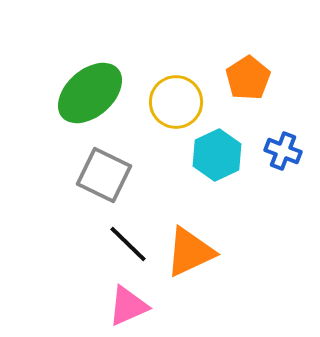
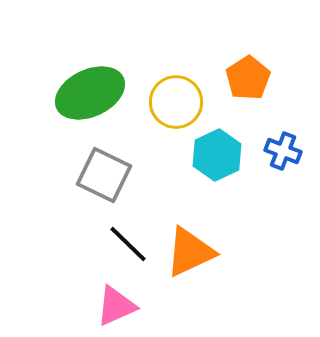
green ellipse: rotated 16 degrees clockwise
pink triangle: moved 12 px left
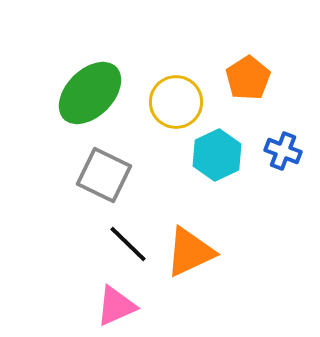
green ellipse: rotated 20 degrees counterclockwise
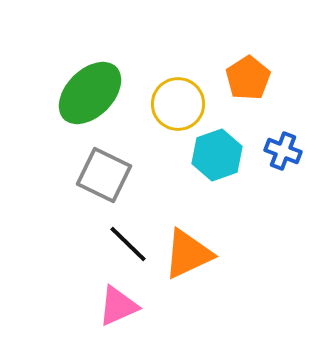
yellow circle: moved 2 px right, 2 px down
cyan hexagon: rotated 6 degrees clockwise
orange triangle: moved 2 px left, 2 px down
pink triangle: moved 2 px right
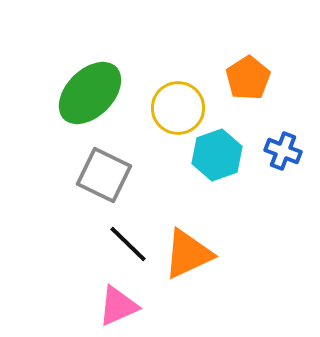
yellow circle: moved 4 px down
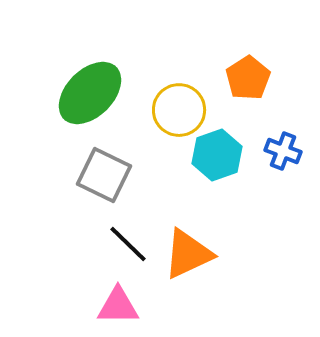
yellow circle: moved 1 px right, 2 px down
pink triangle: rotated 24 degrees clockwise
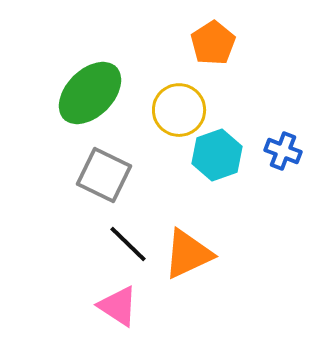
orange pentagon: moved 35 px left, 35 px up
pink triangle: rotated 33 degrees clockwise
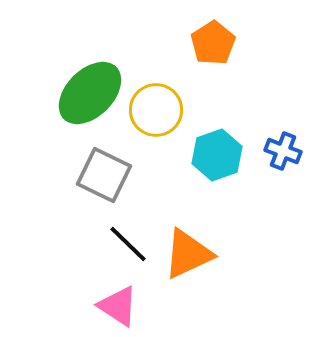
yellow circle: moved 23 px left
